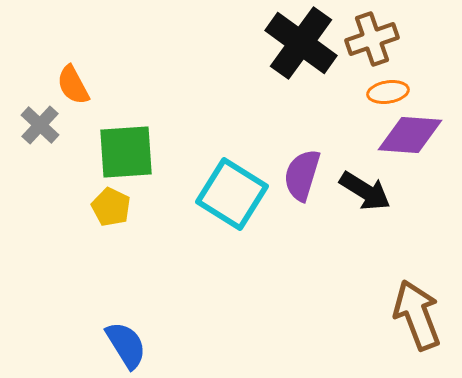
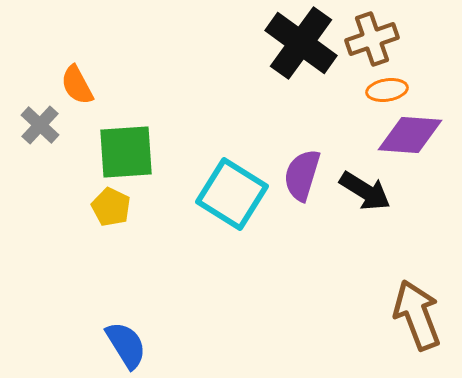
orange semicircle: moved 4 px right
orange ellipse: moved 1 px left, 2 px up
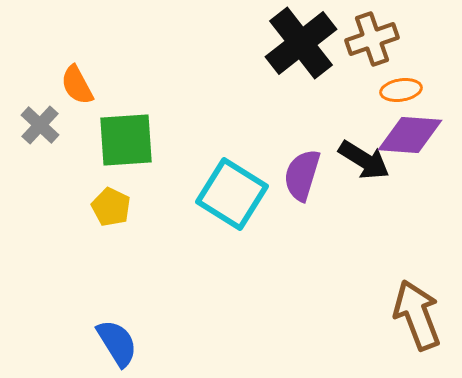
black cross: rotated 16 degrees clockwise
orange ellipse: moved 14 px right
green square: moved 12 px up
black arrow: moved 1 px left, 31 px up
blue semicircle: moved 9 px left, 2 px up
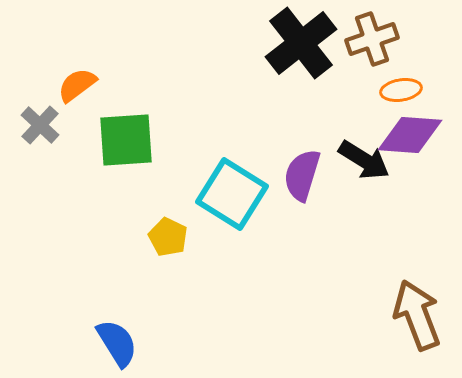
orange semicircle: rotated 81 degrees clockwise
yellow pentagon: moved 57 px right, 30 px down
